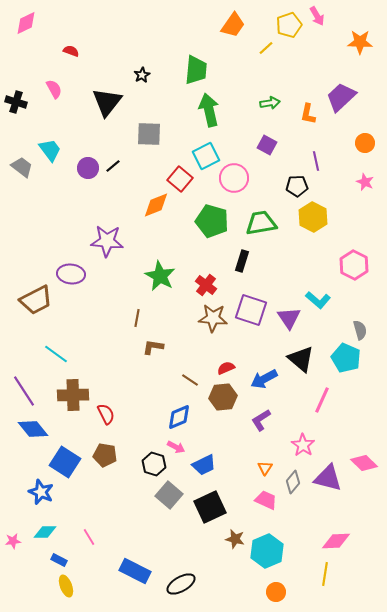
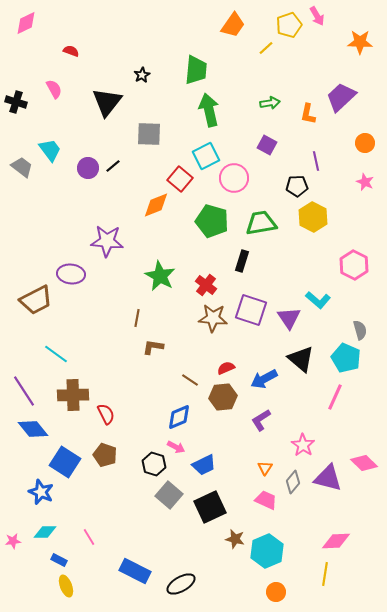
pink line at (322, 400): moved 13 px right, 3 px up
brown pentagon at (105, 455): rotated 10 degrees clockwise
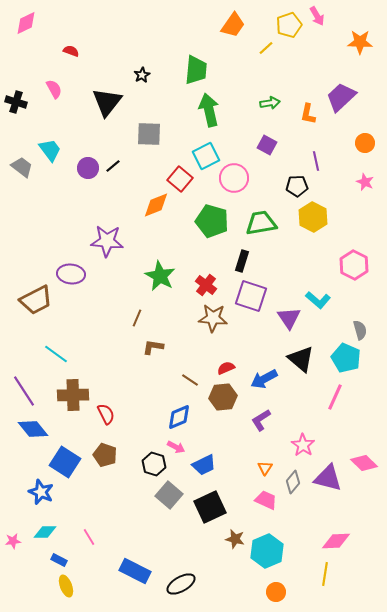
purple square at (251, 310): moved 14 px up
brown line at (137, 318): rotated 12 degrees clockwise
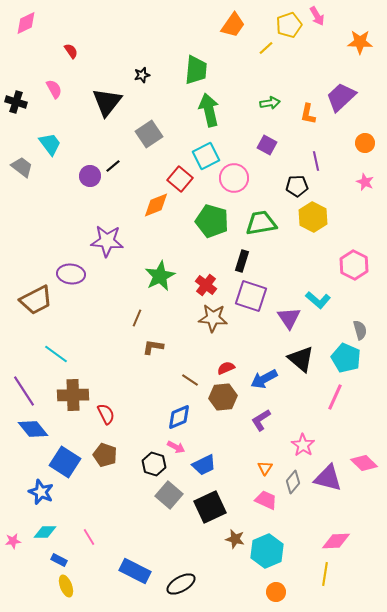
red semicircle at (71, 51): rotated 35 degrees clockwise
black star at (142, 75): rotated 14 degrees clockwise
gray square at (149, 134): rotated 36 degrees counterclockwise
cyan trapezoid at (50, 150): moved 6 px up
purple circle at (88, 168): moved 2 px right, 8 px down
green star at (160, 276): rotated 16 degrees clockwise
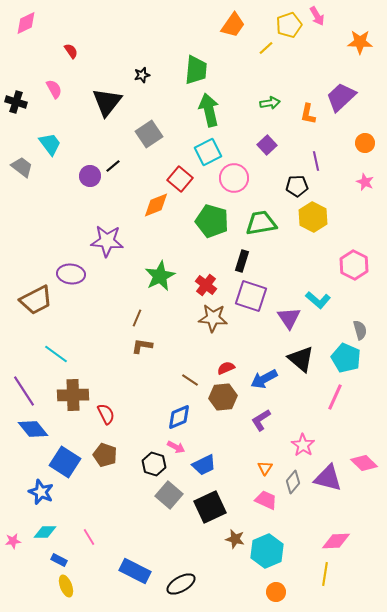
purple square at (267, 145): rotated 18 degrees clockwise
cyan square at (206, 156): moved 2 px right, 4 px up
brown L-shape at (153, 347): moved 11 px left, 1 px up
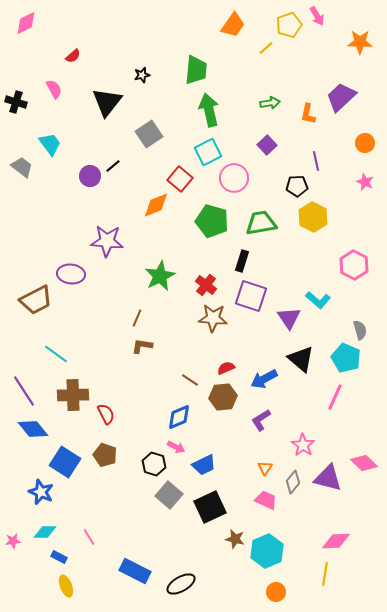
red semicircle at (71, 51): moved 2 px right, 5 px down; rotated 84 degrees clockwise
blue rectangle at (59, 560): moved 3 px up
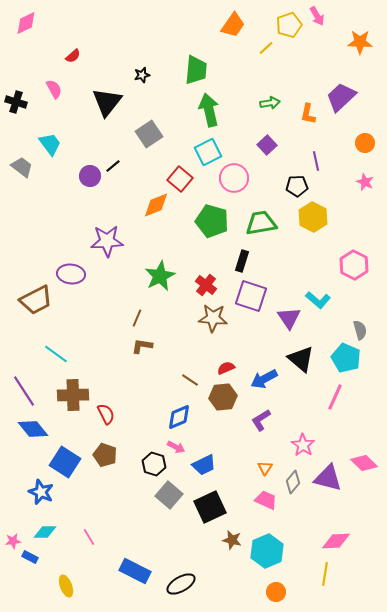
purple star at (107, 241): rotated 8 degrees counterclockwise
brown star at (235, 539): moved 3 px left, 1 px down
blue rectangle at (59, 557): moved 29 px left
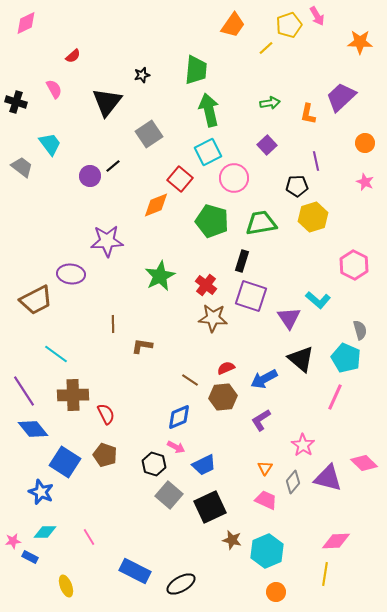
yellow hexagon at (313, 217): rotated 16 degrees clockwise
brown line at (137, 318): moved 24 px left, 6 px down; rotated 24 degrees counterclockwise
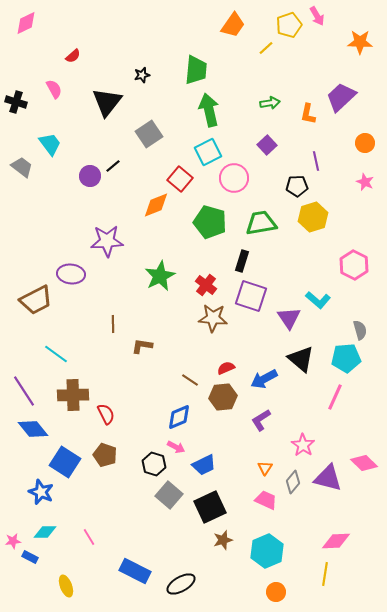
green pentagon at (212, 221): moved 2 px left, 1 px down
cyan pentagon at (346, 358): rotated 28 degrees counterclockwise
brown star at (232, 540): moved 9 px left; rotated 30 degrees counterclockwise
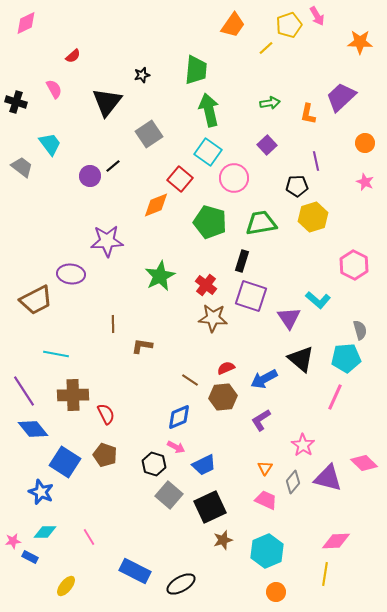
cyan square at (208, 152): rotated 28 degrees counterclockwise
cyan line at (56, 354): rotated 25 degrees counterclockwise
yellow ellipse at (66, 586): rotated 60 degrees clockwise
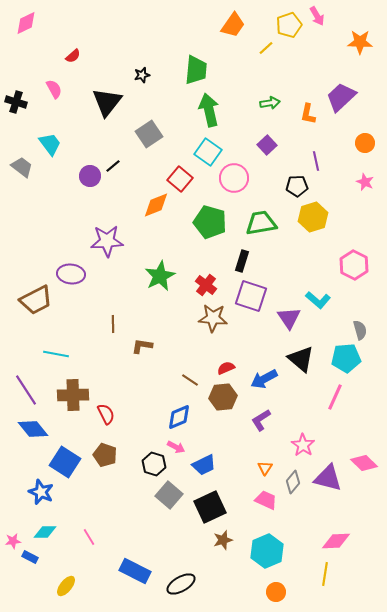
purple line at (24, 391): moved 2 px right, 1 px up
